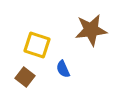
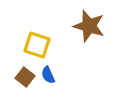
brown star: moved 2 px left, 4 px up; rotated 24 degrees clockwise
blue semicircle: moved 15 px left, 6 px down
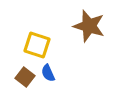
blue semicircle: moved 2 px up
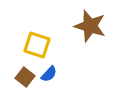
brown star: moved 1 px right
blue semicircle: moved 1 px right, 1 px down; rotated 114 degrees counterclockwise
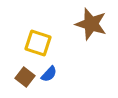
brown star: moved 1 px right, 2 px up
yellow square: moved 1 px right, 2 px up
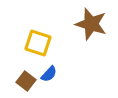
brown square: moved 1 px right, 4 px down
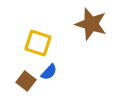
blue semicircle: moved 2 px up
